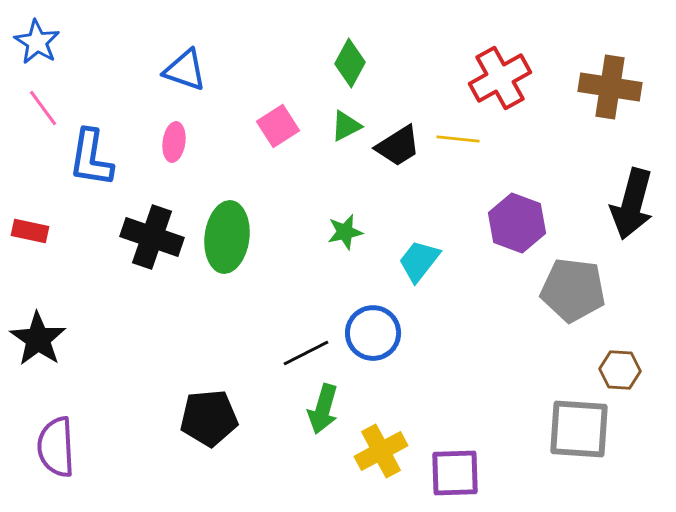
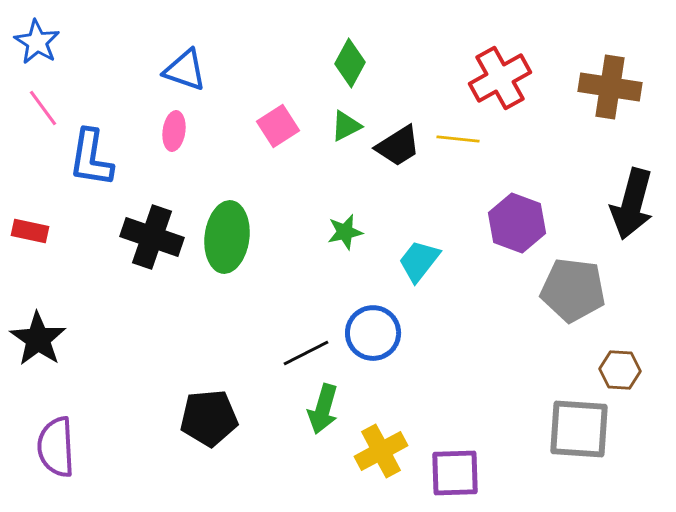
pink ellipse: moved 11 px up
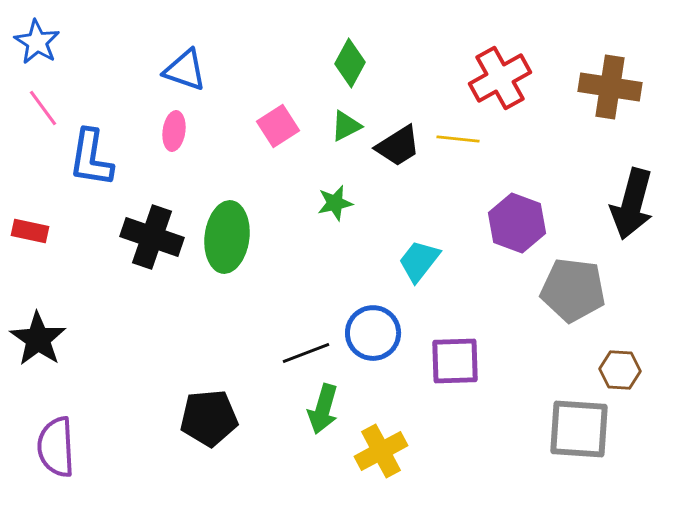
green star: moved 10 px left, 29 px up
black line: rotated 6 degrees clockwise
purple square: moved 112 px up
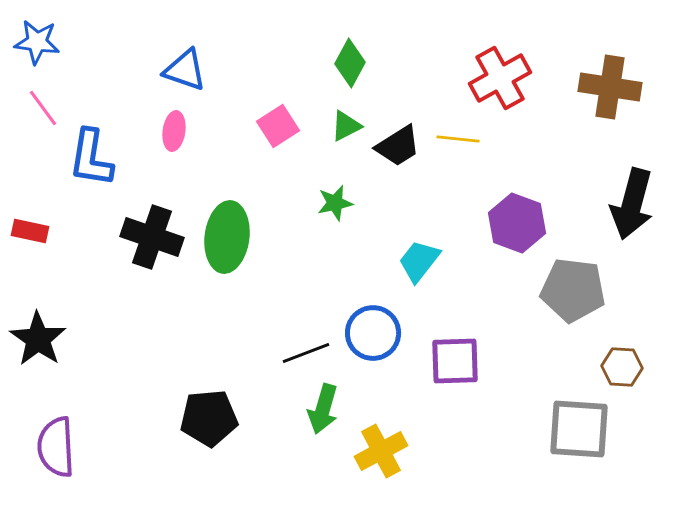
blue star: rotated 24 degrees counterclockwise
brown hexagon: moved 2 px right, 3 px up
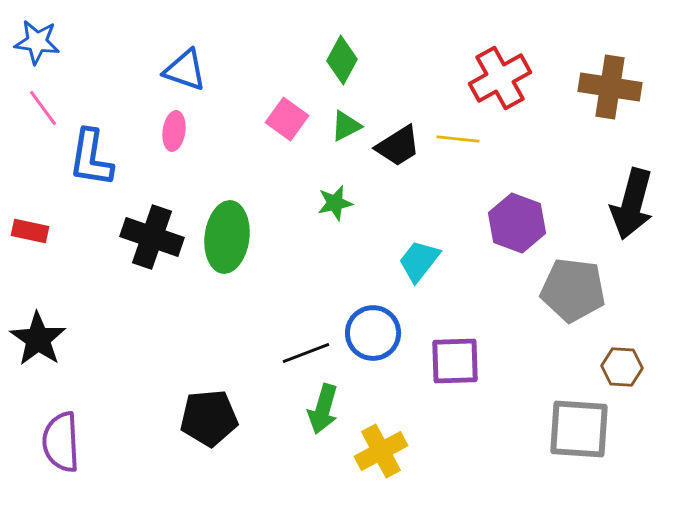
green diamond: moved 8 px left, 3 px up
pink square: moved 9 px right, 7 px up; rotated 21 degrees counterclockwise
purple semicircle: moved 5 px right, 5 px up
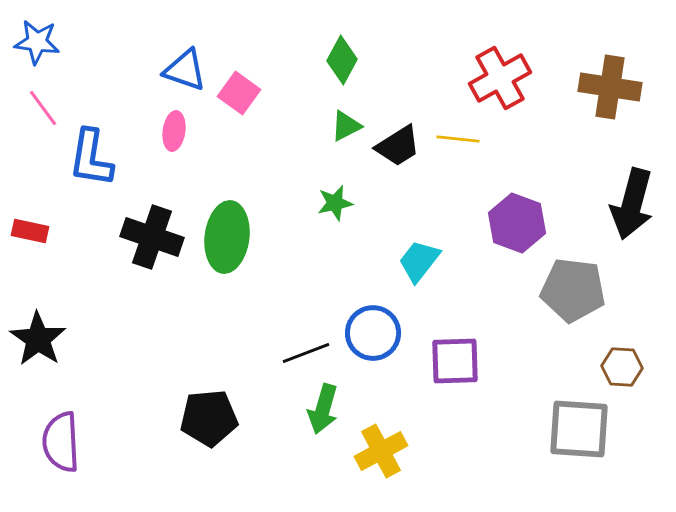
pink square: moved 48 px left, 26 px up
